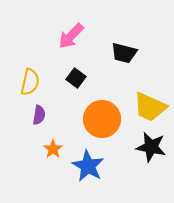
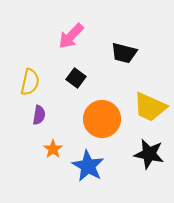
black star: moved 2 px left, 7 px down
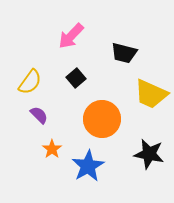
black square: rotated 12 degrees clockwise
yellow semicircle: rotated 24 degrees clockwise
yellow trapezoid: moved 1 px right, 13 px up
purple semicircle: rotated 54 degrees counterclockwise
orange star: moved 1 px left
blue star: rotated 12 degrees clockwise
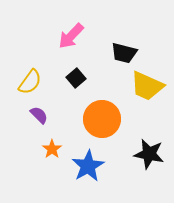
yellow trapezoid: moved 4 px left, 8 px up
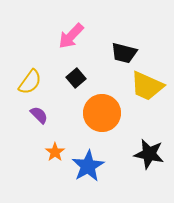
orange circle: moved 6 px up
orange star: moved 3 px right, 3 px down
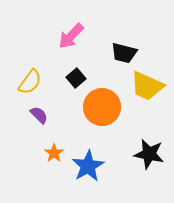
orange circle: moved 6 px up
orange star: moved 1 px left, 1 px down
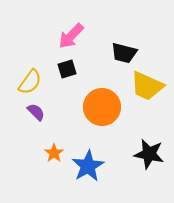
black square: moved 9 px left, 9 px up; rotated 24 degrees clockwise
purple semicircle: moved 3 px left, 3 px up
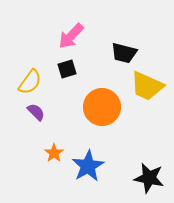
black star: moved 24 px down
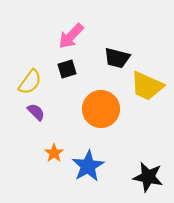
black trapezoid: moved 7 px left, 5 px down
orange circle: moved 1 px left, 2 px down
black star: moved 1 px left, 1 px up
